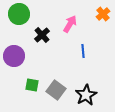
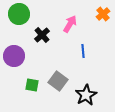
gray square: moved 2 px right, 9 px up
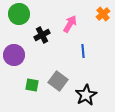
black cross: rotated 14 degrees clockwise
purple circle: moved 1 px up
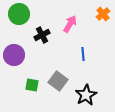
blue line: moved 3 px down
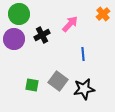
pink arrow: rotated 12 degrees clockwise
purple circle: moved 16 px up
black star: moved 2 px left, 6 px up; rotated 20 degrees clockwise
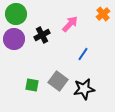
green circle: moved 3 px left
blue line: rotated 40 degrees clockwise
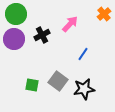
orange cross: moved 1 px right
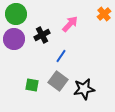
blue line: moved 22 px left, 2 px down
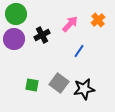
orange cross: moved 6 px left, 6 px down
blue line: moved 18 px right, 5 px up
gray square: moved 1 px right, 2 px down
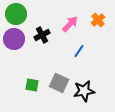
gray square: rotated 12 degrees counterclockwise
black star: moved 2 px down
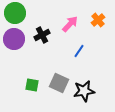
green circle: moved 1 px left, 1 px up
